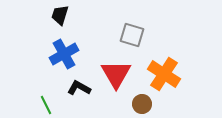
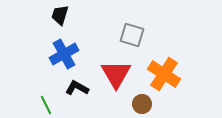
black L-shape: moved 2 px left
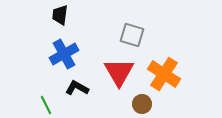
black trapezoid: rotated 10 degrees counterclockwise
red triangle: moved 3 px right, 2 px up
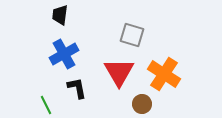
black L-shape: rotated 50 degrees clockwise
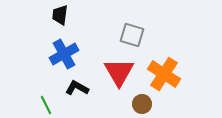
black L-shape: rotated 50 degrees counterclockwise
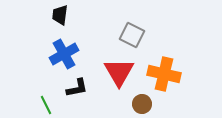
gray square: rotated 10 degrees clockwise
orange cross: rotated 20 degrees counterclockwise
black L-shape: rotated 140 degrees clockwise
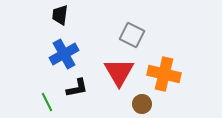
green line: moved 1 px right, 3 px up
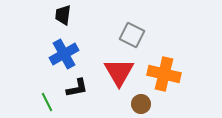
black trapezoid: moved 3 px right
brown circle: moved 1 px left
